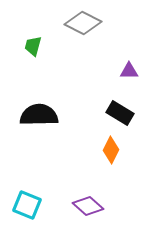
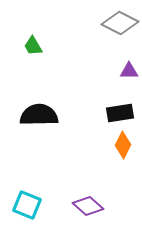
gray diamond: moved 37 px right
green trapezoid: rotated 45 degrees counterclockwise
black rectangle: rotated 40 degrees counterclockwise
orange diamond: moved 12 px right, 5 px up
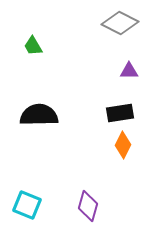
purple diamond: rotated 64 degrees clockwise
